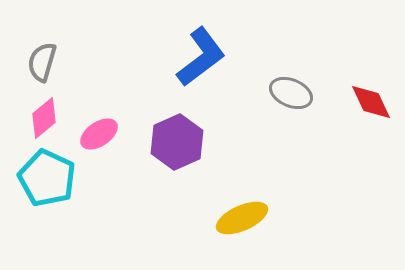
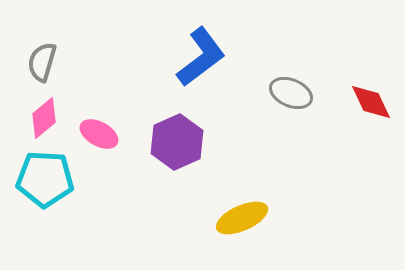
pink ellipse: rotated 63 degrees clockwise
cyan pentagon: moved 2 px left, 1 px down; rotated 22 degrees counterclockwise
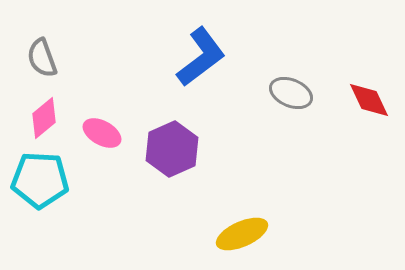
gray semicircle: moved 4 px up; rotated 36 degrees counterclockwise
red diamond: moved 2 px left, 2 px up
pink ellipse: moved 3 px right, 1 px up
purple hexagon: moved 5 px left, 7 px down
cyan pentagon: moved 5 px left, 1 px down
yellow ellipse: moved 16 px down
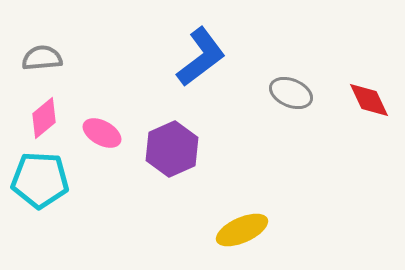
gray semicircle: rotated 105 degrees clockwise
yellow ellipse: moved 4 px up
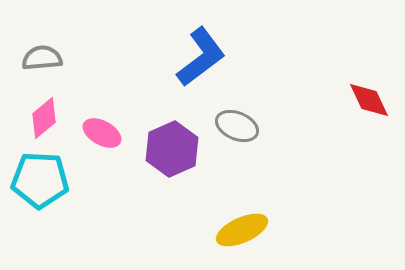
gray ellipse: moved 54 px left, 33 px down
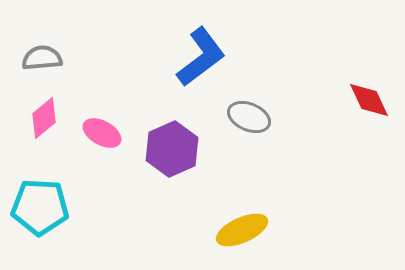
gray ellipse: moved 12 px right, 9 px up
cyan pentagon: moved 27 px down
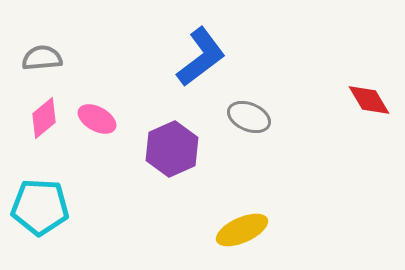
red diamond: rotated 6 degrees counterclockwise
pink ellipse: moved 5 px left, 14 px up
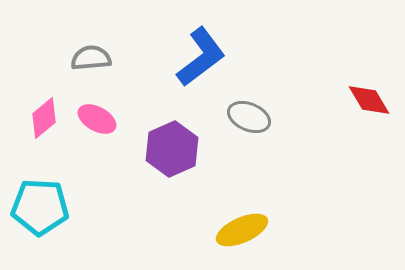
gray semicircle: moved 49 px right
